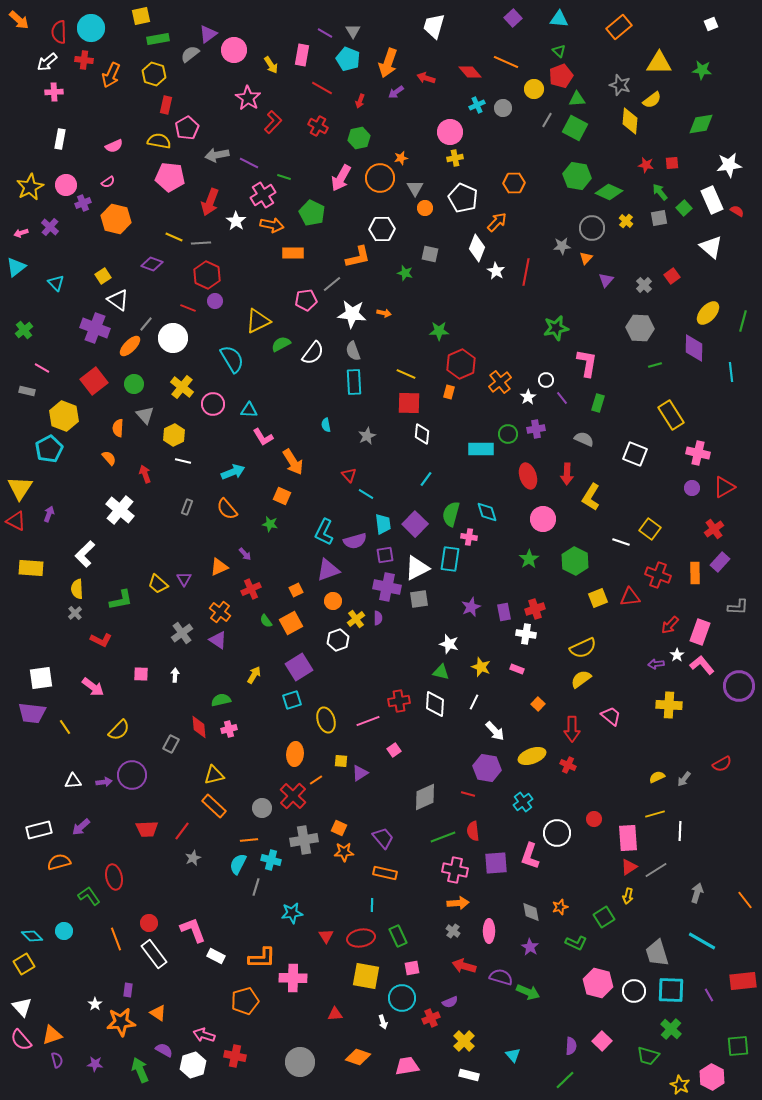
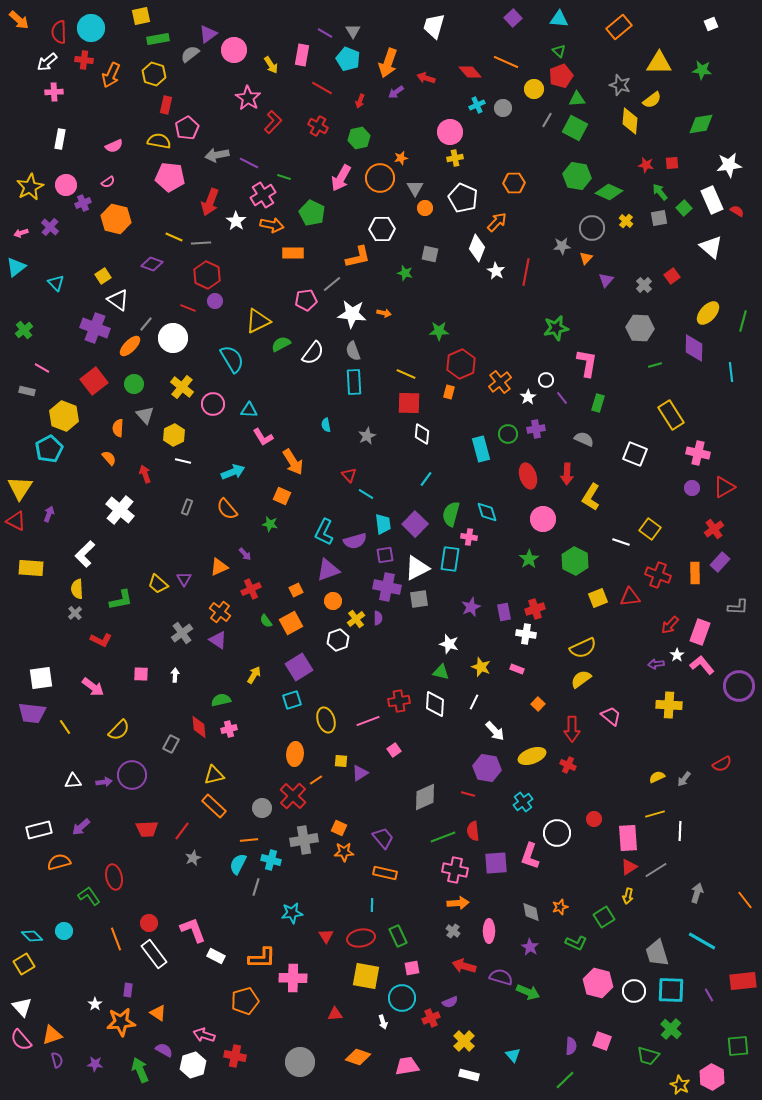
cyan rectangle at (481, 449): rotated 75 degrees clockwise
pink square at (602, 1041): rotated 24 degrees counterclockwise
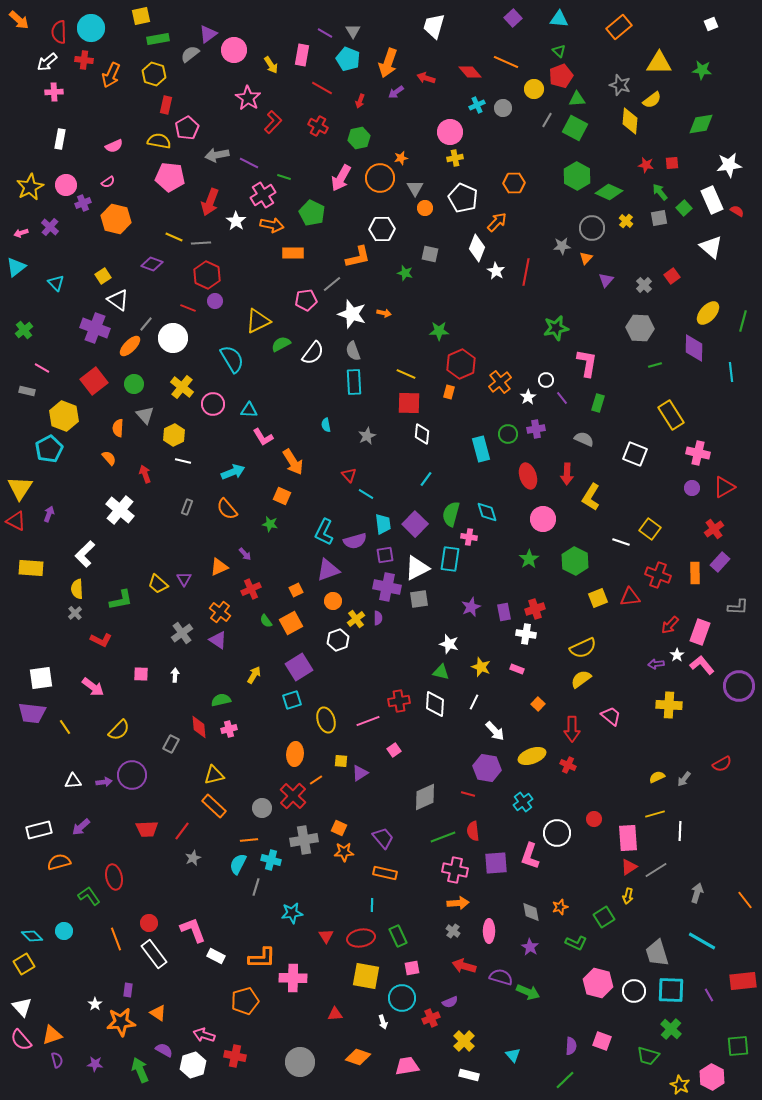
green hexagon at (577, 176): rotated 20 degrees clockwise
white star at (352, 314): rotated 12 degrees clockwise
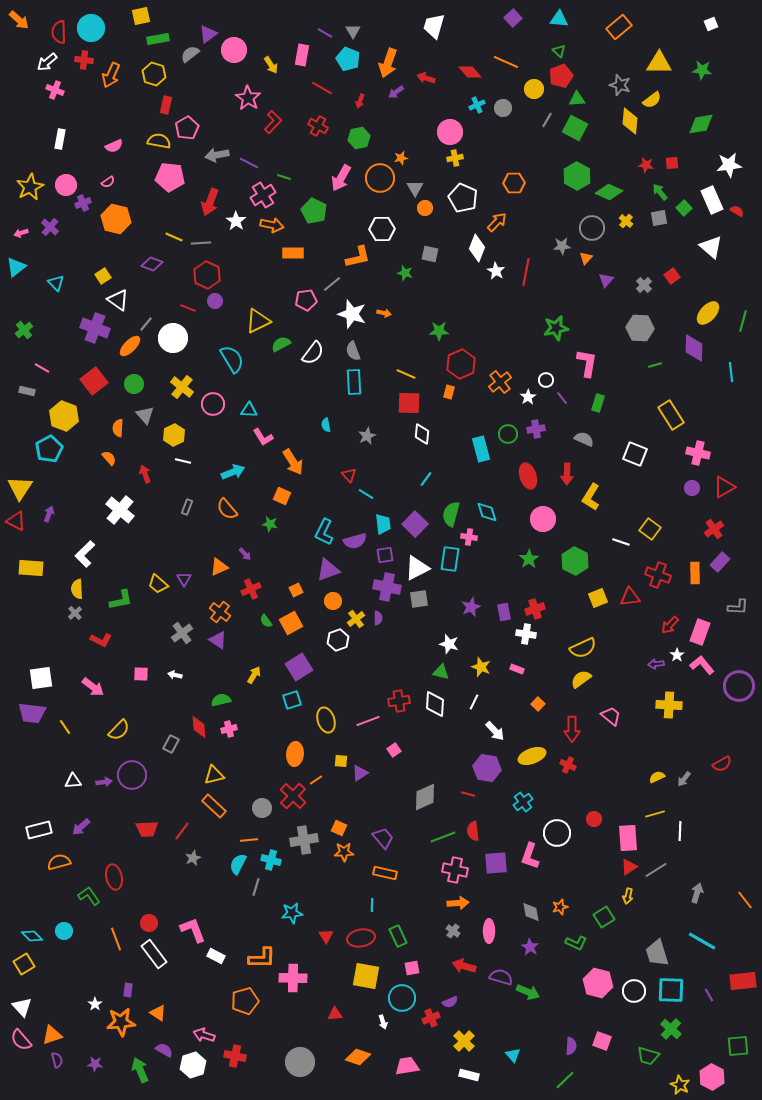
pink cross at (54, 92): moved 1 px right, 2 px up; rotated 24 degrees clockwise
green pentagon at (312, 213): moved 2 px right, 2 px up
white arrow at (175, 675): rotated 80 degrees counterclockwise
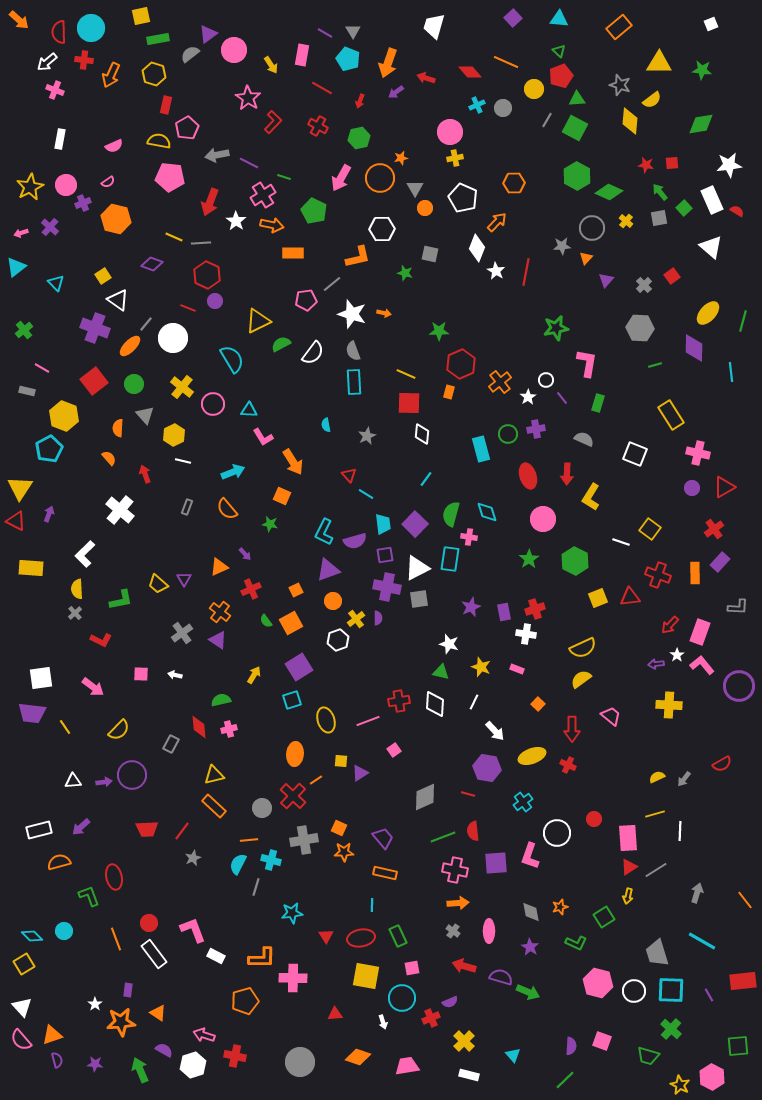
green L-shape at (89, 896): rotated 15 degrees clockwise
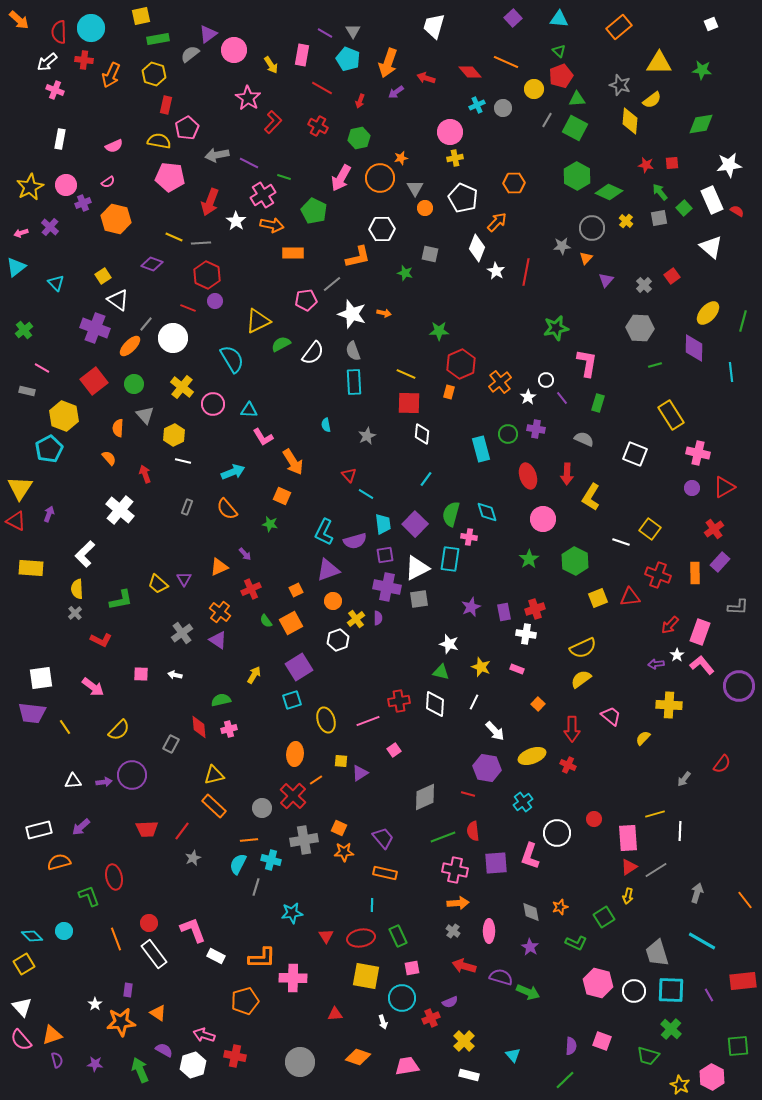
purple cross at (536, 429): rotated 18 degrees clockwise
red semicircle at (722, 764): rotated 24 degrees counterclockwise
yellow semicircle at (657, 777): moved 14 px left, 39 px up; rotated 21 degrees counterclockwise
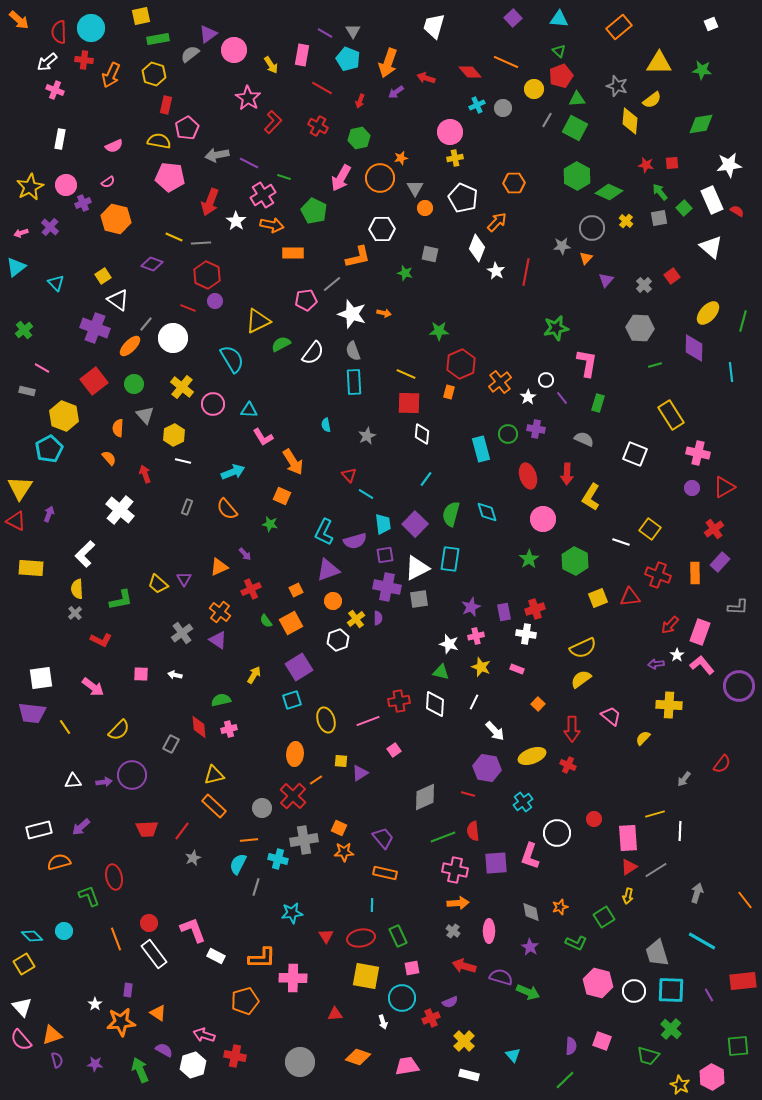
gray star at (620, 85): moved 3 px left, 1 px down
pink cross at (469, 537): moved 7 px right, 99 px down; rotated 21 degrees counterclockwise
cyan cross at (271, 860): moved 7 px right, 1 px up
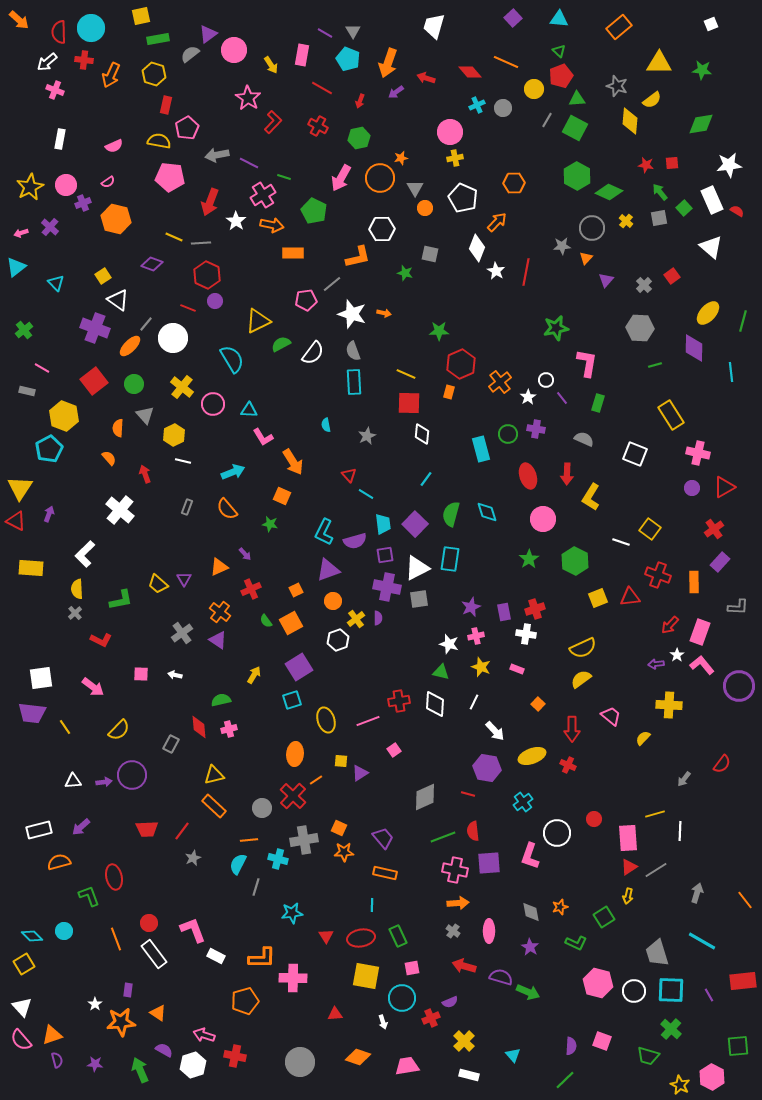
orange rectangle at (695, 573): moved 1 px left, 9 px down
purple square at (496, 863): moved 7 px left
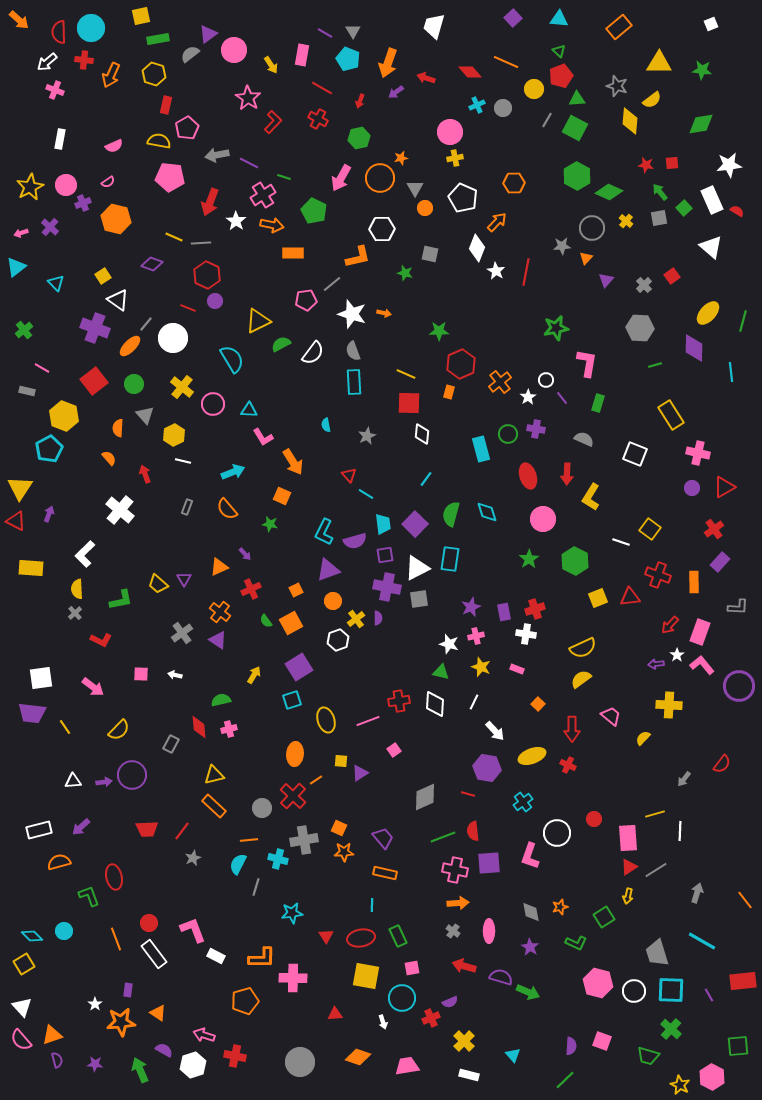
red cross at (318, 126): moved 7 px up
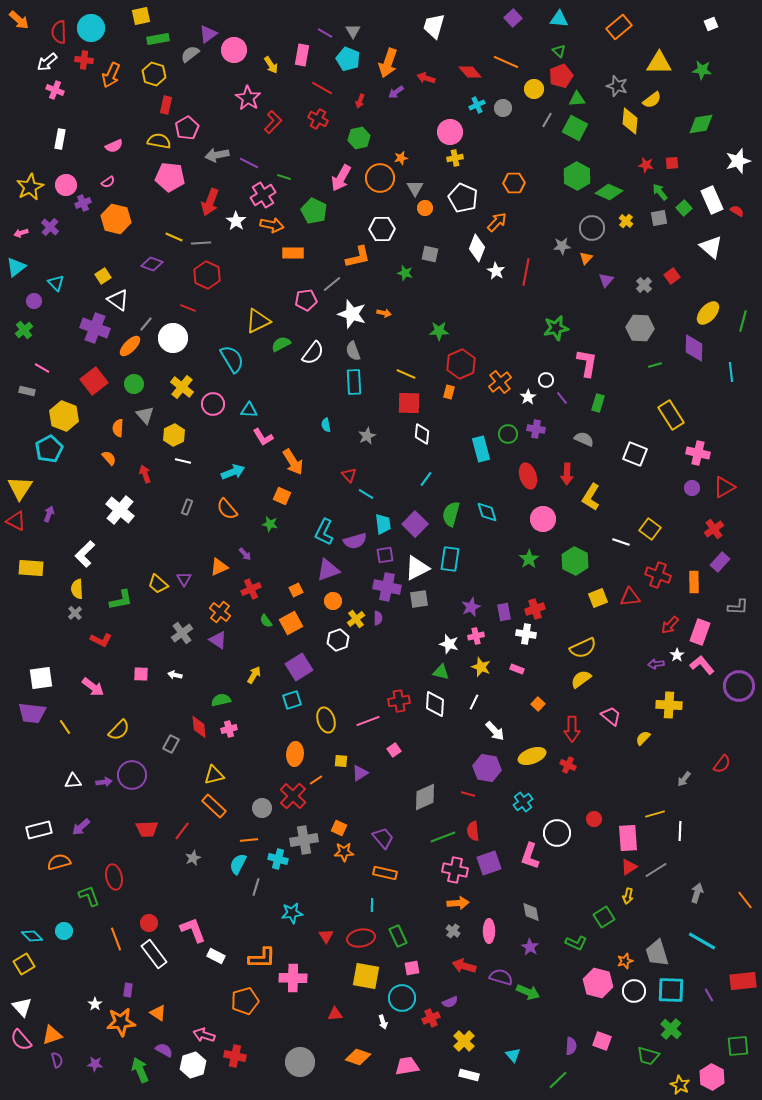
white star at (729, 165): moved 9 px right, 4 px up; rotated 10 degrees counterclockwise
purple circle at (215, 301): moved 181 px left
purple square at (489, 863): rotated 15 degrees counterclockwise
orange star at (560, 907): moved 65 px right, 54 px down
green line at (565, 1080): moved 7 px left
